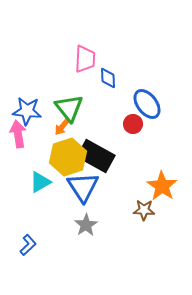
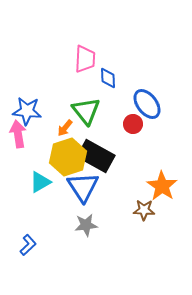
green triangle: moved 17 px right, 3 px down
orange arrow: moved 3 px right, 1 px down
gray star: rotated 25 degrees clockwise
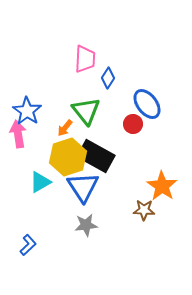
blue diamond: rotated 35 degrees clockwise
blue star: rotated 28 degrees clockwise
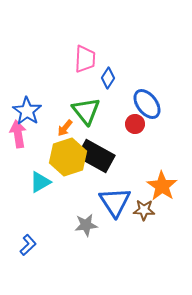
red circle: moved 2 px right
blue triangle: moved 32 px right, 15 px down
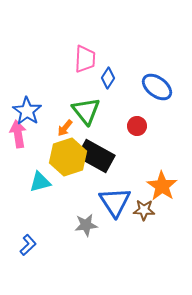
blue ellipse: moved 10 px right, 17 px up; rotated 16 degrees counterclockwise
red circle: moved 2 px right, 2 px down
cyan triangle: rotated 15 degrees clockwise
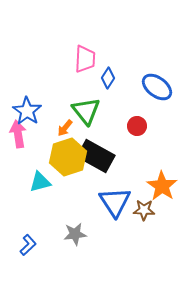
gray star: moved 11 px left, 9 px down
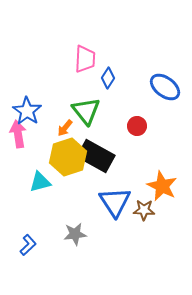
blue ellipse: moved 8 px right
orange star: rotated 8 degrees counterclockwise
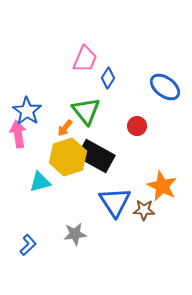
pink trapezoid: rotated 20 degrees clockwise
